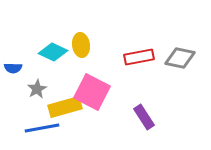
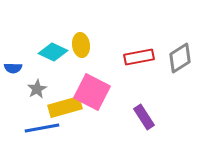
gray diamond: rotated 44 degrees counterclockwise
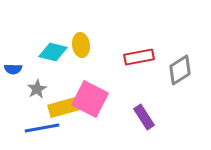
cyan diamond: rotated 12 degrees counterclockwise
gray diamond: moved 12 px down
blue semicircle: moved 1 px down
pink square: moved 2 px left, 7 px down
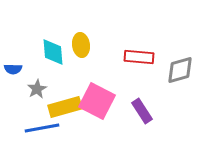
cyan diamond: rotated 72 degrees clockwise
red rectangle: rotated 16 degrees clockwise
gray diamond: rotated 16 degrees clockwise
pink square: moved 7 px right, 2 px down
purple rectangle: moved 2 px left, 6 px up
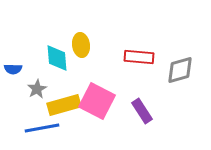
cyan diamond: moved 4 px right, 6 px down
yellow rectangle: moved 1 px left, 2 px up
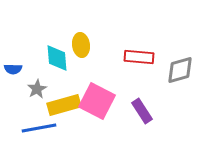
blue line: moved 3 px left
